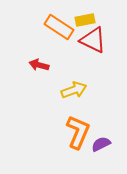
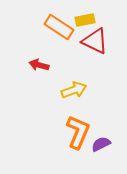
red triangle: moved 2 px right, 1 px down
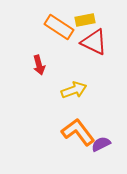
red triangle: moved 1 px left, 1 px down
red arrow: rotated 120 degrees counterclockwise
orange L-shape: rotated 60 degrees counterclockwise
